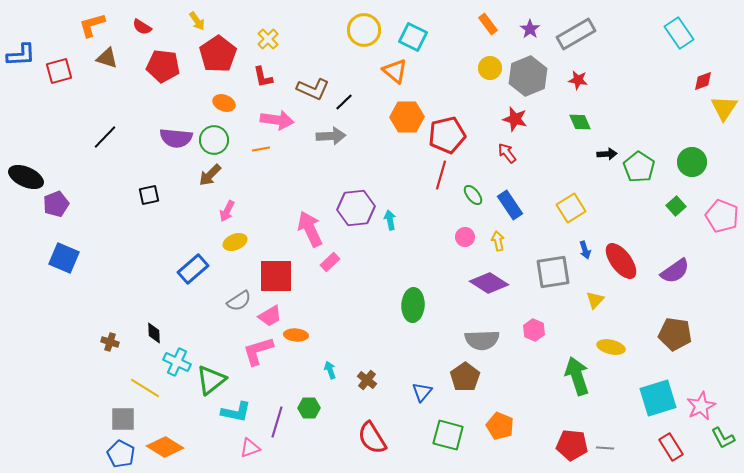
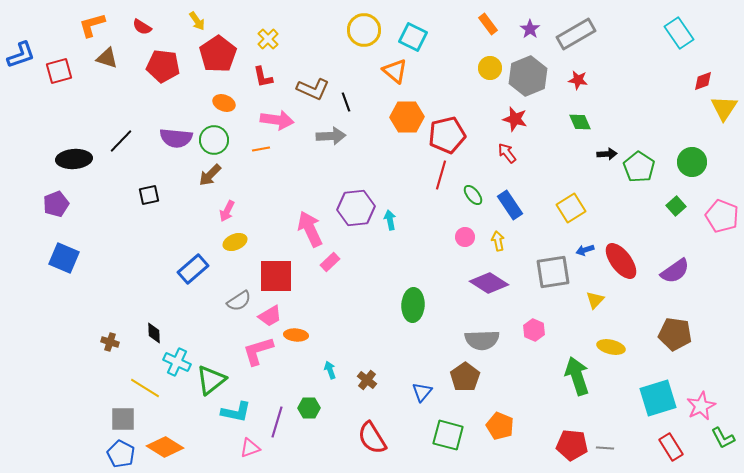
blue L-shape at (21, 55): rotated 16 degrees counterclockwise
black line at (344, 102): moved 2 px right; rotated 66 degrees counterclockwise
black line at (105, 137): moved 16 px right, 4 px down
black ellipse at (26, 177): moved 48 px right, 18 px up; rotated 28 degrees counterclockwise
blue arrow at (585, 250): rotated 90 degrees clockwise
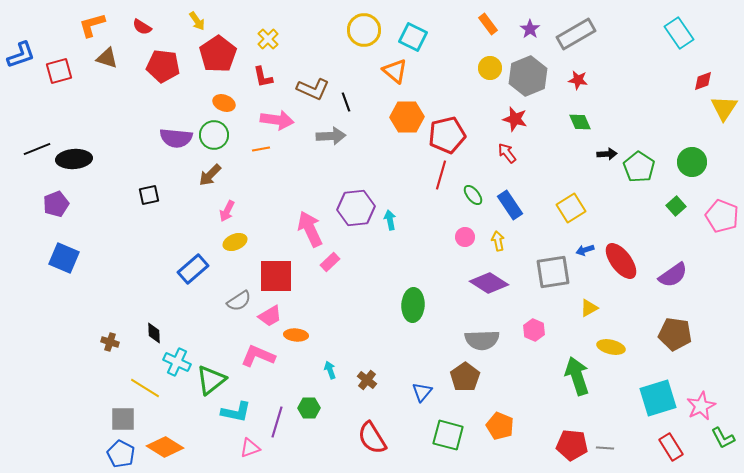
green circle at (214, 140): moved 5 px up
black line at (121, 141): moved 84 px left, 8 px down; rotated 24 degrees clockwise
purple semicircle at (675, 271): moved 2 px left, 4 px down
yellow triangle at (595, 300): moved 6 px left, 8 px down; rotated 18 degrees clockwise
pink L-shape at (258, 351): moved 5 px down; rotated 40 degrees clockwise
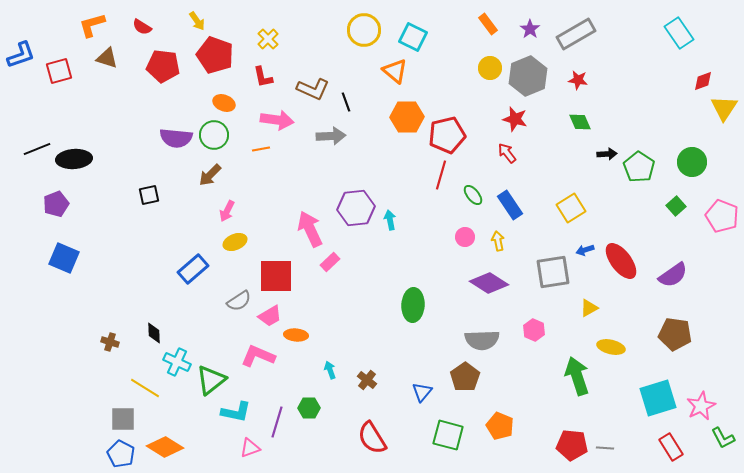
red pentagon at (218, 54): moved 3 px left, 1 px down; rotated 18 degrees counterclockwise
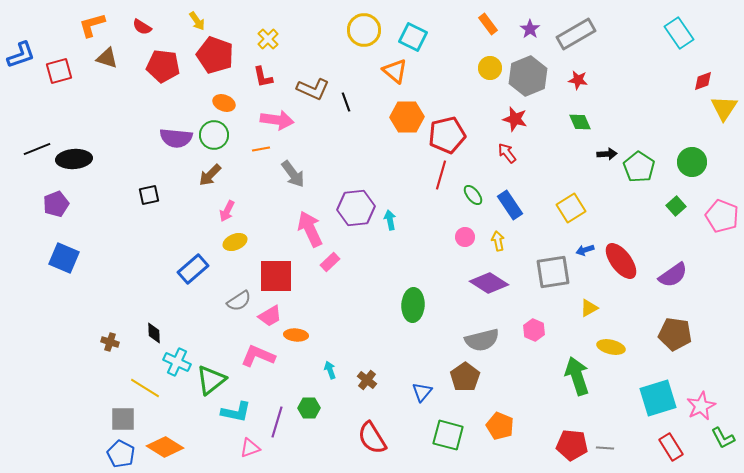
gray arrow at (331, 136): moved 38 px left, 38 px down; rotated 56 degrees clockwise
gray semicircle at (482, 340): rotated 12 degrees counterclockwise
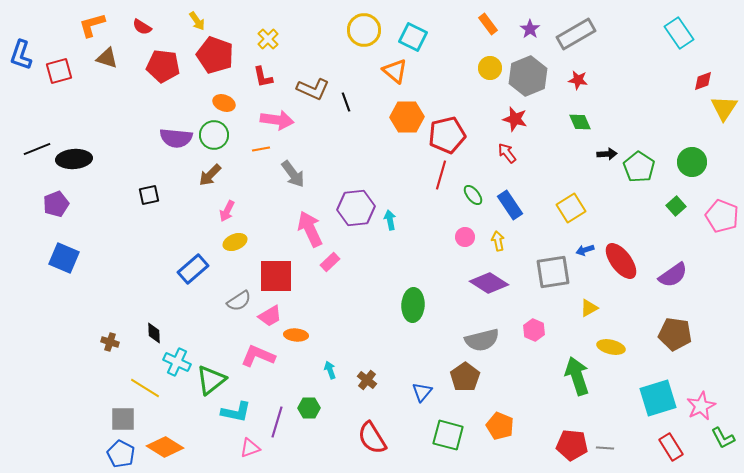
blue L-shape at (21, 55): rotated 128 degrees clockwise
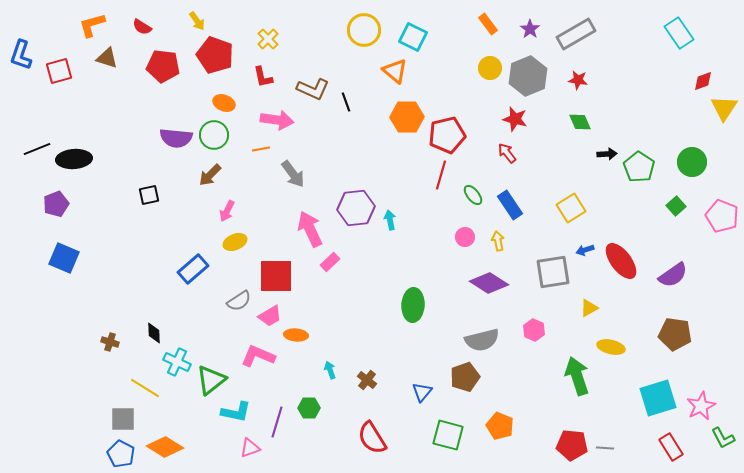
brown pentagon at (465, 377): rotated 16 degrees clockwise
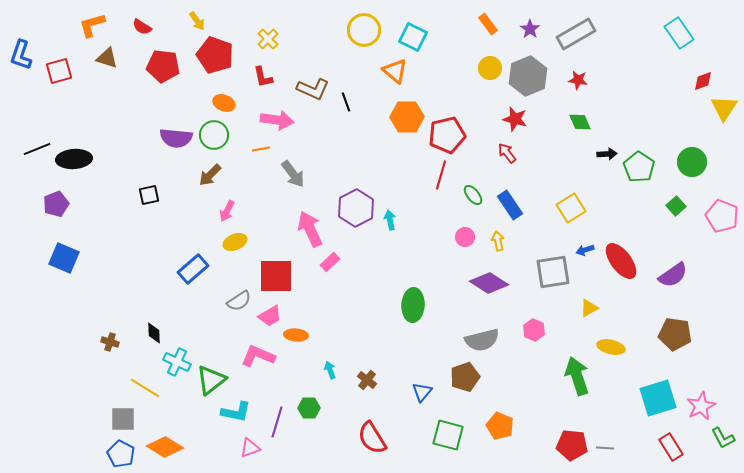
purple hexagon at (356, 208): rotated 21 degrees counterclockwise
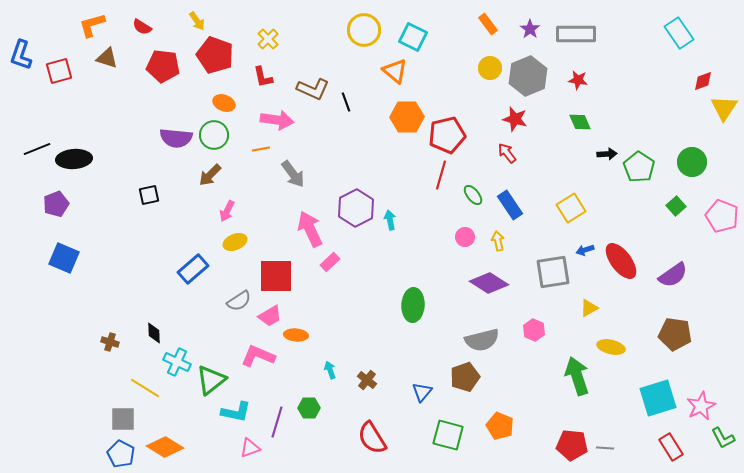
gray rectangle at (576, 34): rotated 30 degrees clockwise
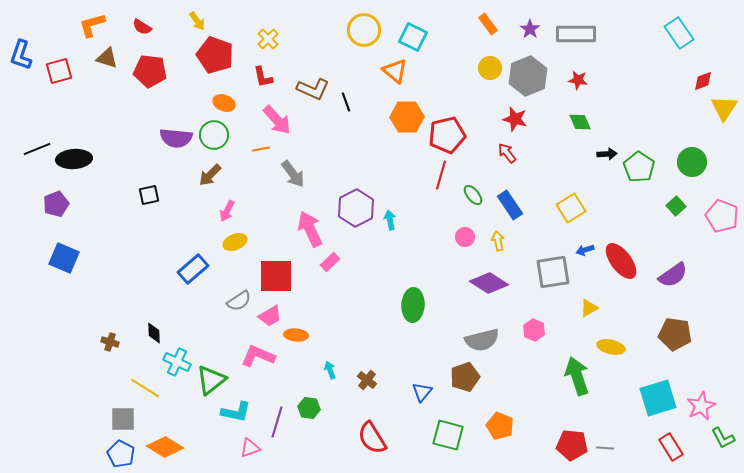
red pentagon at (163, 66): moved 13 px left, 5 px down
pink arrow at (277, 120): rotated 40 degrees clockwise
green hexagon at (309, 408): rotated 10 degrees clockwise
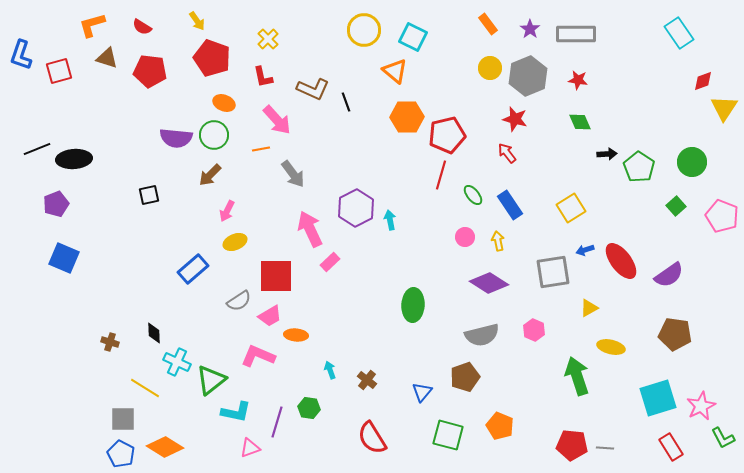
red pentagon at (215, 55): moved 3 px left, 3 px down
purple semicircle at (673, 275): moved 4 px left
gray semicircle at (482, 340): moved 5 px up
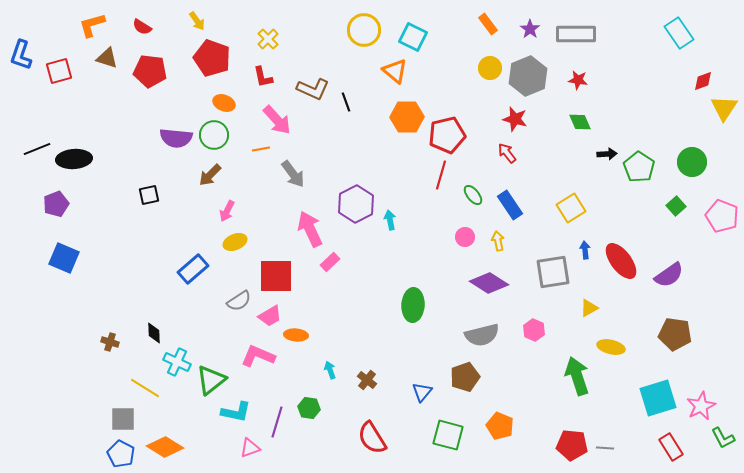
purple hexagon at (356, 208): moved 4 px up
blue arrow at (585, 250): rotated 102 degrees clockwise
